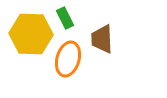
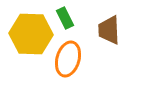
brown trapezoid: moved 7 px right, 9 px up
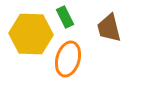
green rectangle: moved 1 px up
brown trapezoid: moved 2 px up; rotated 12 degrees counterclockwise
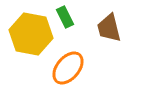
yellow hexagon: rotated 9 degrees clockwise
orange ellipse: moved 9 px down; rotated 24 degrees clockwise
